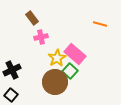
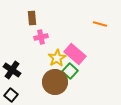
brown rectangle: rotated 32 degrees clockwise
black cross: rotated 30 degrees counterclockwise
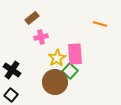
brown rectangle: rotated 56 degrees clockwise
pink rectangle: rotated 45 degrees clockwise
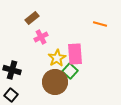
pink cross: rotated 16 degrees counterclockwise
black cross: rotated 18 degrees counterclockwise
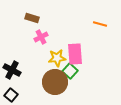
brown rectangle: rotated 56 degrees clockwise
yellow star: rotated 24 degrees clockwise
black cross: rotated 12 degrees clockwise
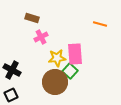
black square: rotated 24 degrees clockwise
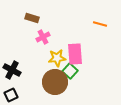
pink cross: moved 2 px right
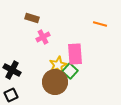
yellow star: moved 1 px right, 7 px down; rotated 18 degrees counterclockwise
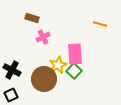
green square: moved 4 px right
brown circle: moved 11 px left, 3 px up
